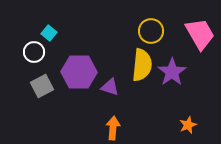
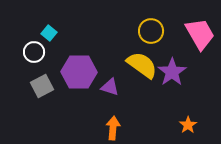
yellow semicircle: rotated 60 degrees counterclockwise
orange star: rotated 12 degrees counterclockwise
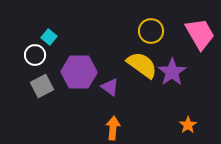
cyan square: moved 4 px down
white circle: moved 1 px right, 3 px down
purple triangle: rotated 18 degrees clockwise
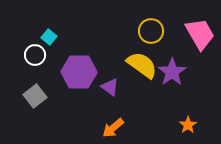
gray square: moved 7 px left, 10 px down; rotated 10 degrees counterclockwise
orange arrow: rotated 135 degrees counterclockwise
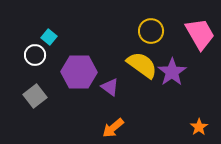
orange star: moved 11 px right, 2 px down
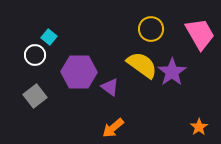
yellow circle: moved 2 px up
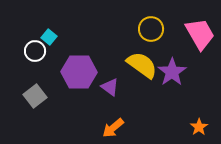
white circle: moved 4 px up
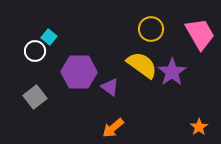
gray square: moved 1 px down
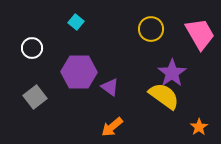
cyan square: moved 27 px right, 15 px up
white circle: moved 3 px left, 3 px up
yellow semicircle: moved 22 px right, 31 px down
purple star: moved 1 px down
orange arrow: moved 1 px left, 1 px up
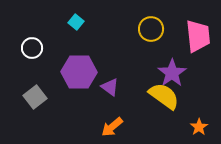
pink trapezoid: moved 2 px left, 2 px down; rotated 24 degrees clockwise
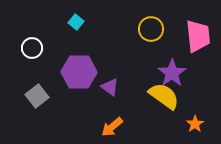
gray square: moved 2 px right, 1 px up
orange star: moved 4 px left, 3 px up
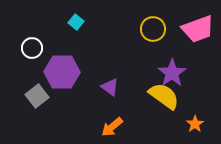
yellow circle: moved 2 px right
pink trapezoid: moved 7 px up; rotated 76 degrees clockwise
purple hexagon: moved 17 px left
